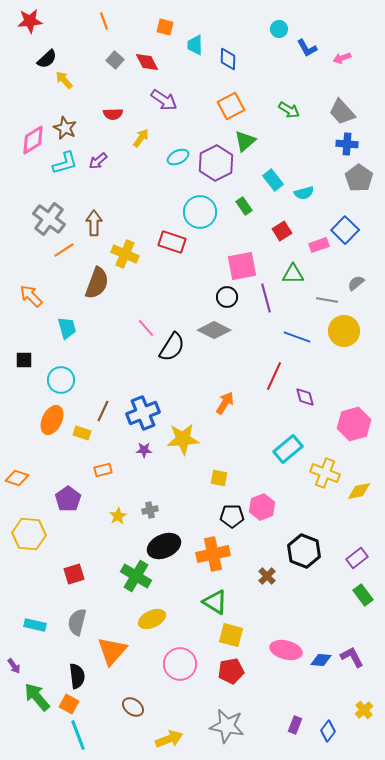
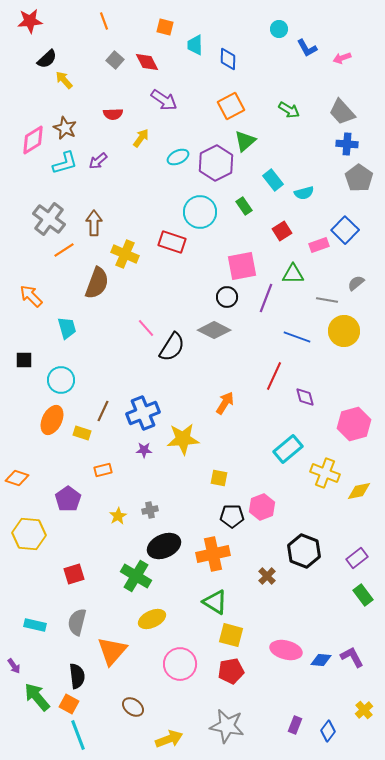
purple line at (266, 298): rotated 36 degrees clockwise
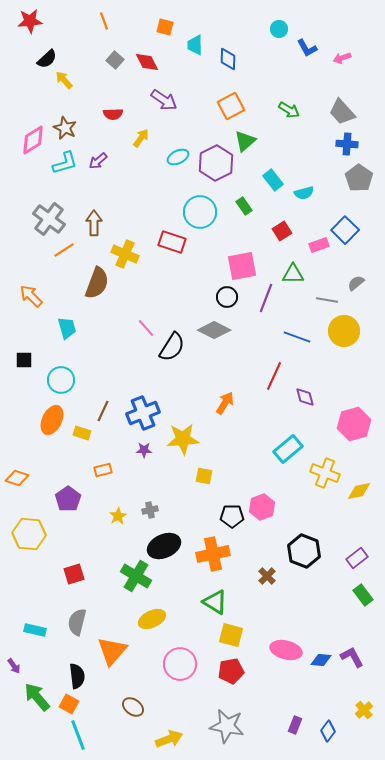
yellow square at (219, 478): moved 15 px left, 2 px up
cyan rectangle at (35, 625): moved 5 px down
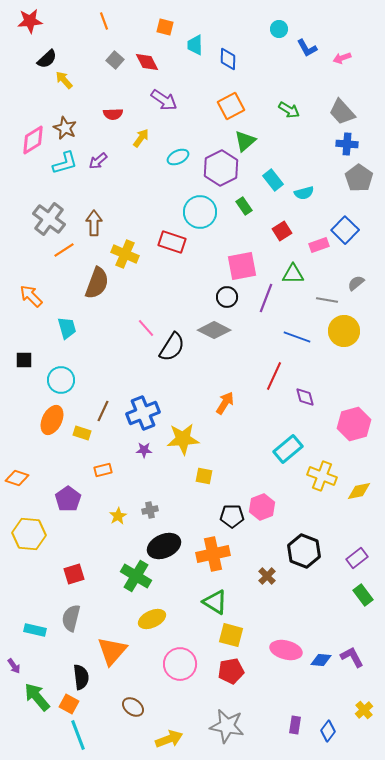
purple hexagon at (216, 163): moved 5 px right, 5 px down
yellow cross at (325, 473): moved 3 px left, 3 px down
gray semicircle at (77, 622): moved 6 px left, 4 px up
black semicircle at (77, 676): moved 4 px right, 1 px down
purple rectangle at (295, 725): rotated 12 degrees counterclockwise
